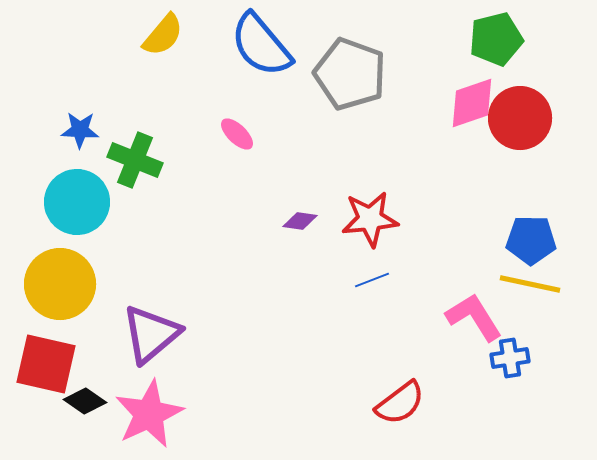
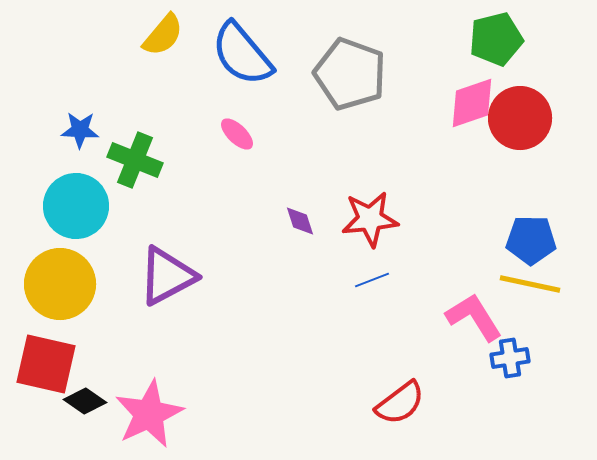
blue semicircle: moved 19 px left, 9 px down
cyan circle: moved 1 px left, 4 px down
purple diamond: rotated 64 degrees clockwise
purple triangle: moved 16 px right, 58 px up; rotated 12 degrees clockwise
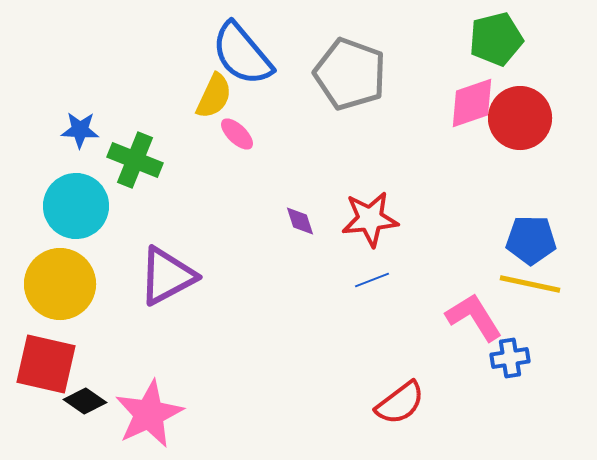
yellow semicircle: moved 51 px right, 61 px down; rotated 15 degrees counterclockwise
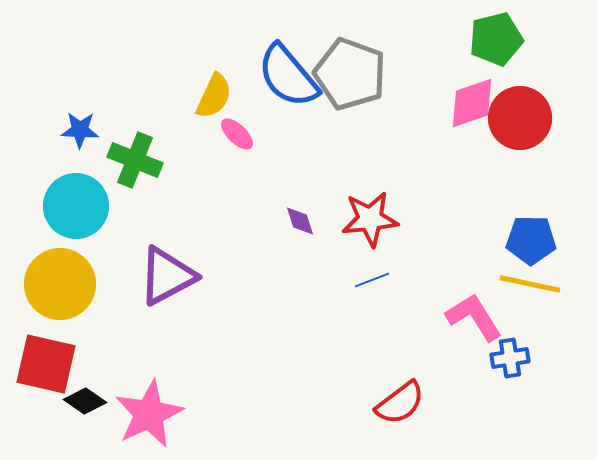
blue semicircle: moved 46 px right, 22 px down
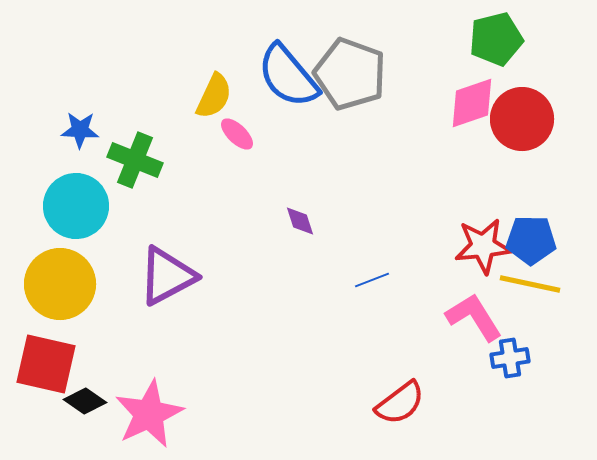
red circle: moved 2 px right, 1 px down
red star: moved 113 px right, 27 px down
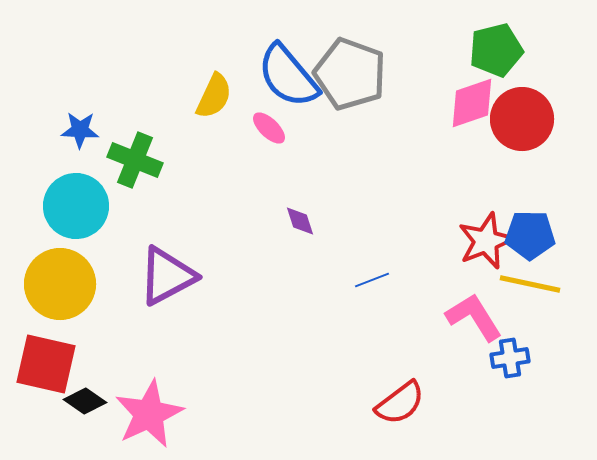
green pentagon: moved 11 px down
pink ellipse: moved 32 px right, 6 px up
blue pentagon: moved 1 px left, 5 px up
red star: moved 3 px right, 5 px up; rotated 16 degrees counterclockwise
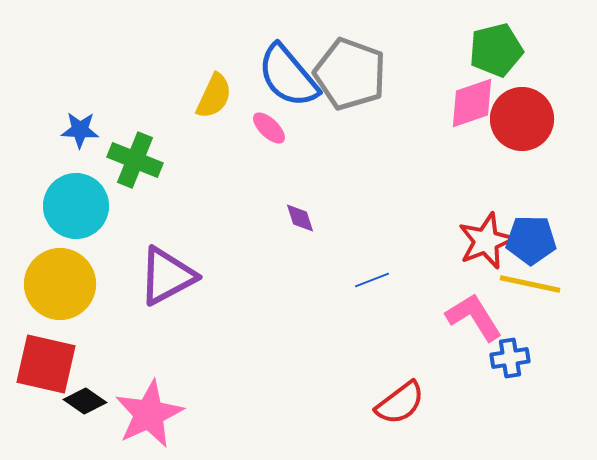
purple diamond: moved 3 px up
blue pentagon: moved 1 px right, 5 px down
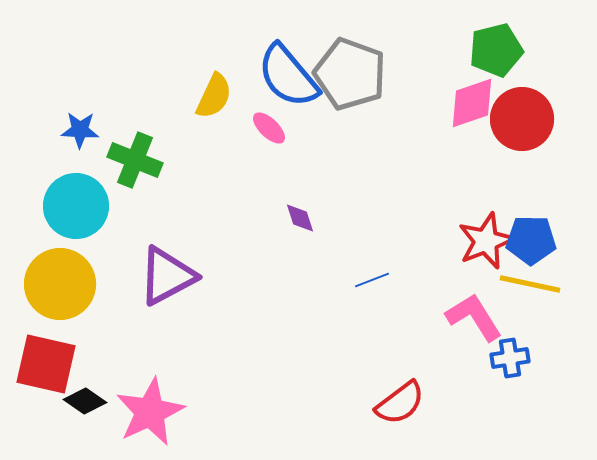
pink star: moved 1 px right, 2 px up
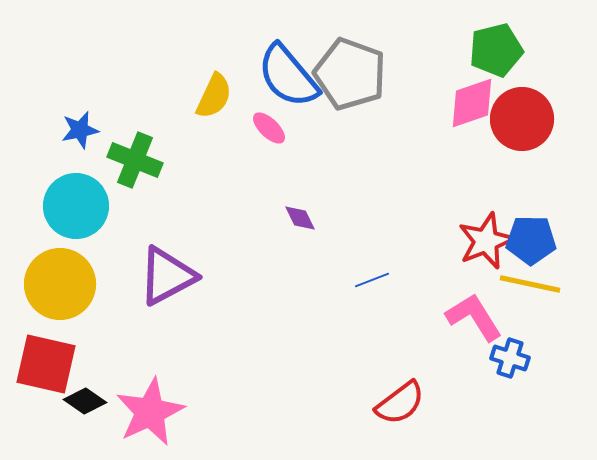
blue star: rotated 15 degrees counterclockwise
purple diamond: rotated 8 degrees counterclockwise
blue cross: rotated 27 degrees clockwise
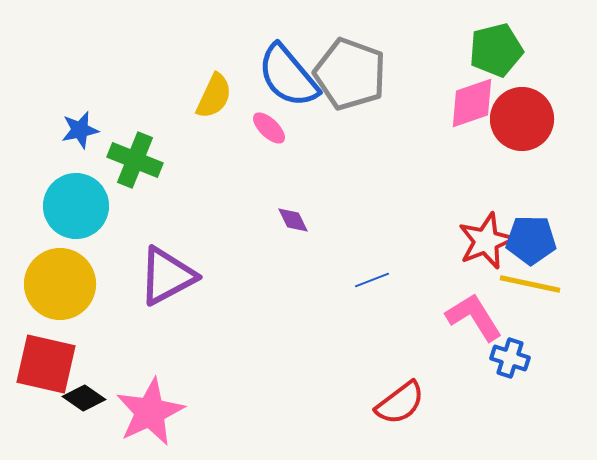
purple diamond: moved 7 px left, 2 px down
black diamond: moved 1 px left, 3 px up
